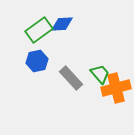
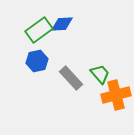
orange cross: moved 7 px down
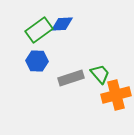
blue hexagon: rotated 15 degrees clockwise
gray rectangle: rotated 65 degrees counterclockwise
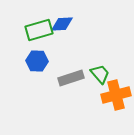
green rectangle: rotated 20 degrees clockwise
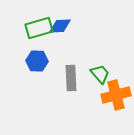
blue diamond: moved 2 px left, 2 px down
green rectangle: moved 2 px up
gray rectangle: rotated 75 degrees counterclockwise
